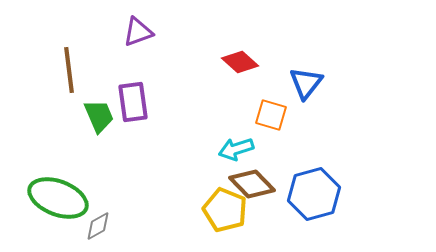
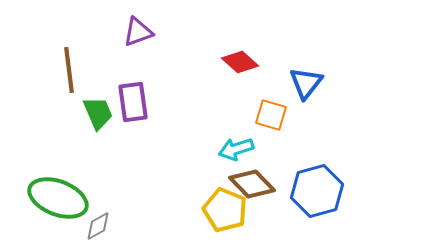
green trapezoid: moved 1 px left, 3 px up
blue hexagon: moved 3 px right, 3 px up
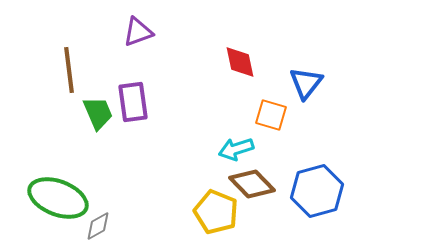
red diamond: rotated 36 degrees clockwise
yellow pentagon: moved 9 px left, 2 px down
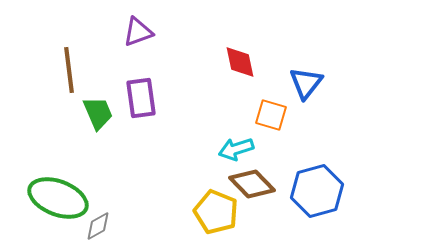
purple rectangle: moved 8 px right, 4 px up
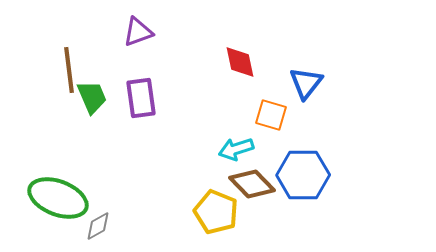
green trapezoid: moved 6 px left, 16 px up
blue hexagon: moved 14 px left, 16 px up; rotated 15 degrees clockwise
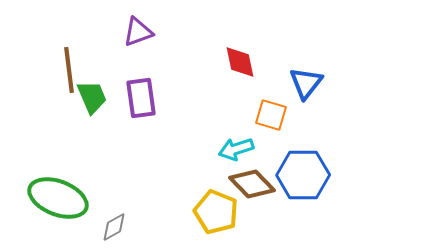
gray diamond: moved 16 px right, 1 px down
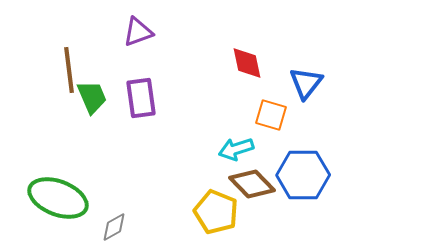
red diamond: moved 7 px right, 1 px down
